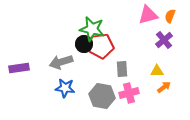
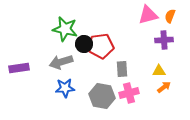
green star: moved 27 px left
purple cross: rotated 36 degrees clockwise
yellow triangle: moved 2 px right
blue star: rotated 12 degrees counterclockwise
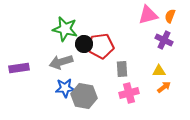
purple cross: rotated 30 degrees clockwise
gray hexagon: moved 18 px left
